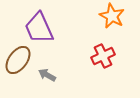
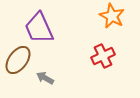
gray arrow: moved 2 px left, 3 px down
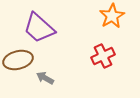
orange star: rotated 15 degrees clockwise
purple trapezoid: rotated 24 degrees counterclockwise
brown ellipse: rotated 40 degrees clockwise
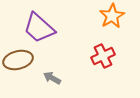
gray arrow: moved 7 px right
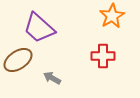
red cross: rotated 25 degrees clockwise
brown ellipse: rotated 20 degrees counterclockwise
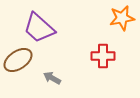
orange star: moved 10 px right, 2 px down; rotated 20 degrees clockwise
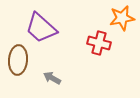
purple trapezoid: moved 2 px right
red cross: moved 4 px left, 13 px up; rotated 15 degrees clockwise
brown ellipse: rotated 52 degrees counterclockwise
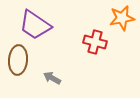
purple trapezoid: moved 6 px left, 3 px up; rotated 8 degrees counterclockwise
red cross: moved 4 px left, 1 px up
